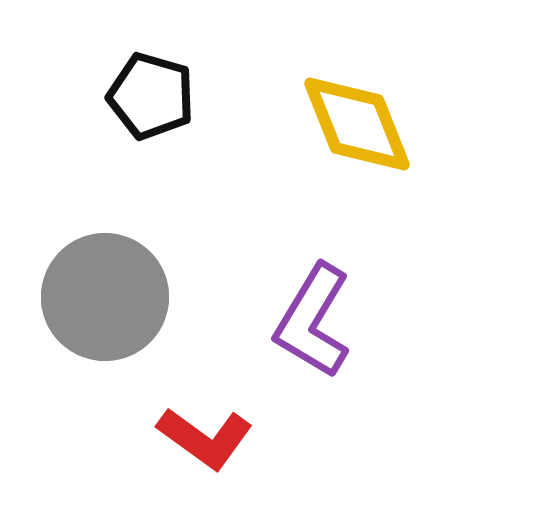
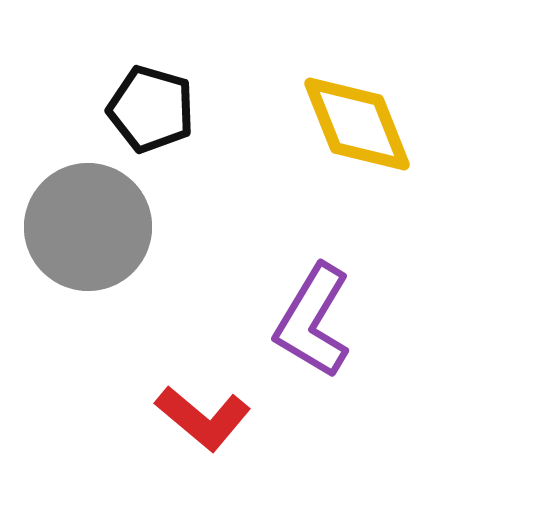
black pentagon: moved 13 px down
gray circle: moved 17 px left, 70 px up
red L-shape: moved 2 px left, 20 px up; rotated 4 degrees clockwise
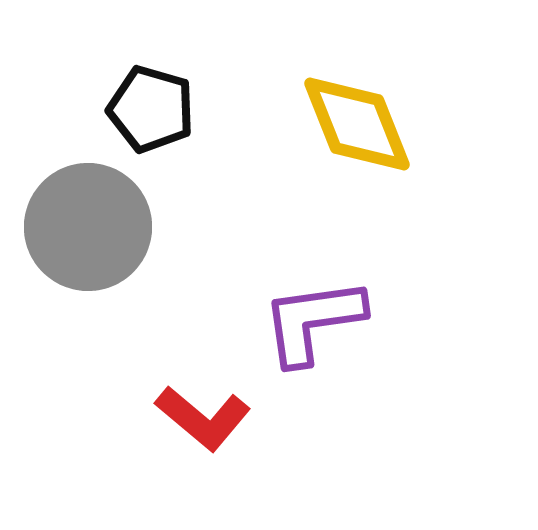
purple L-shape: rotated 51 degrees clockwise
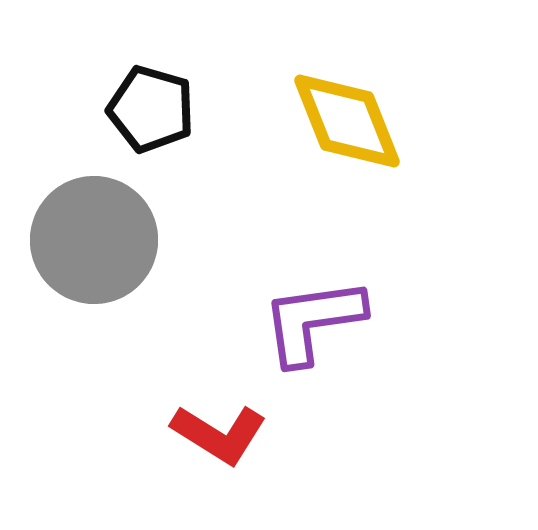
yellow diamond: moved 10 px left, 3 px up
gray circle: moved 6 px right, 13 px down
red L-shape: moved 16 px right, 16 px down; rotated 8 degrees counterclockwise
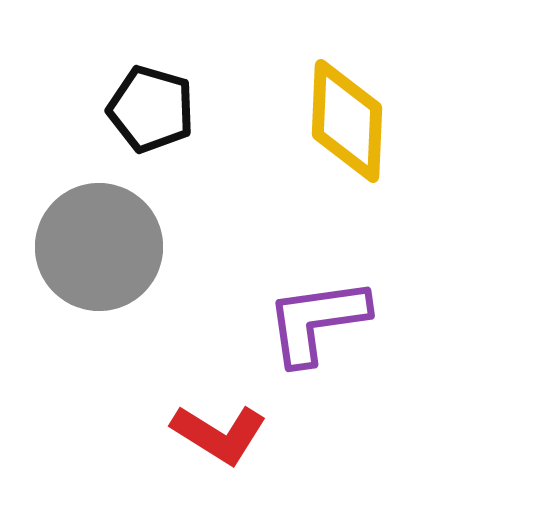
yellow diamond: rotated 24 degrees clockwise
gray circle: moved 5 px right, 7 px down
purple L-shape: moved 4 px right
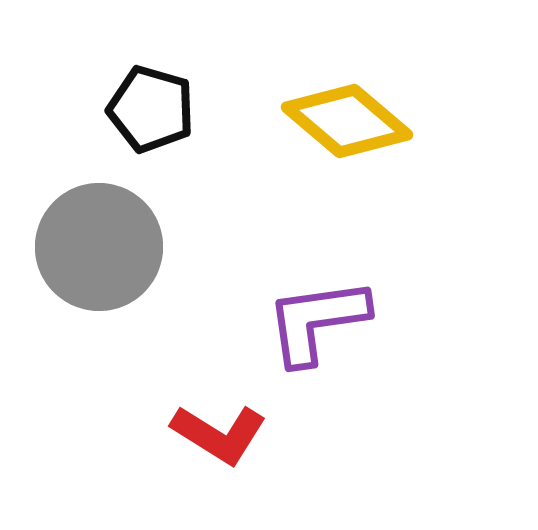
yellow diamond: rotated 52 degrees counterclockwise
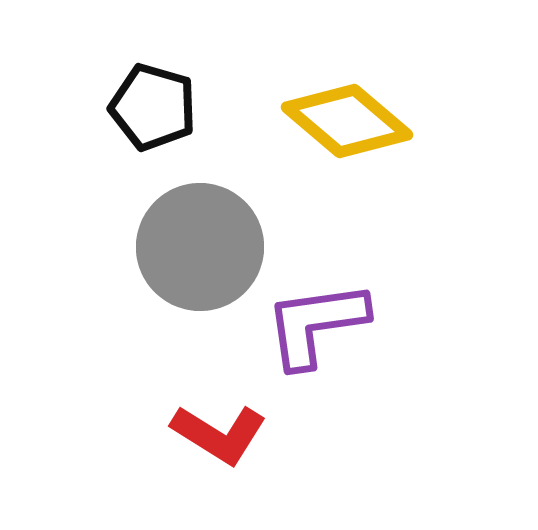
black pentagon: moved 2 px right, 2 px up
gray circle: moved 101 px right
purple L-shape: moved 1 px left, 3 px down
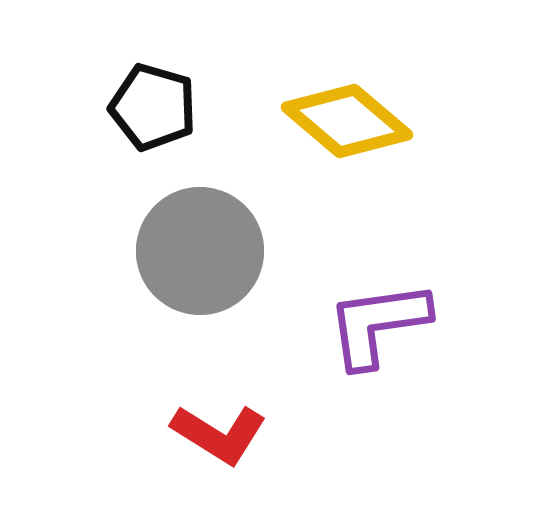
gray circle: moved 4 px down
purple L-shape: moved 62 px right
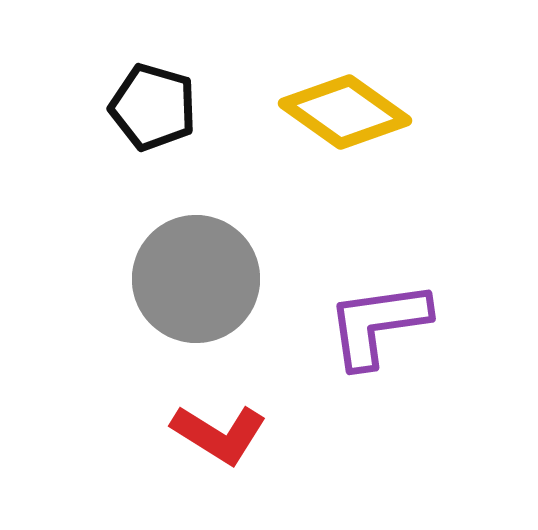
yellow diamond: moved 2 px left, 9 px up; rotated 5 degrees counterclockwise
gray circle: moved 4 px left, 28 px down
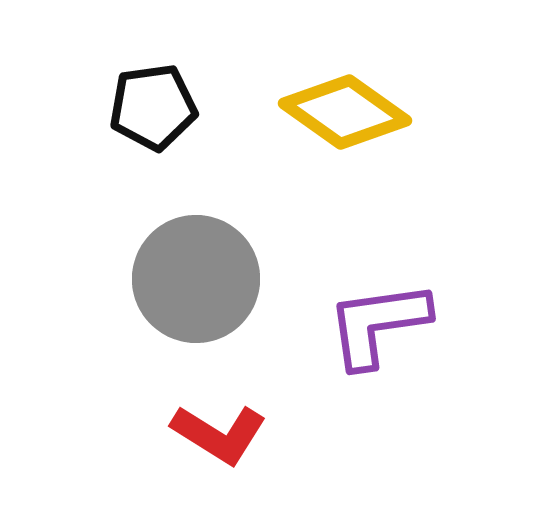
black pentagon: rotated 24 degrees counterclockwise
